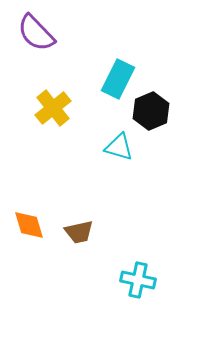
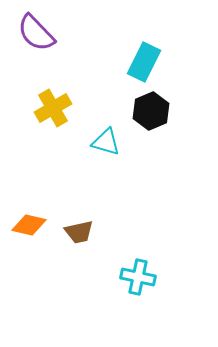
cyan rectangle: moved 26 px right, 17 px up
yellow cross: rotated 9 degrees clockwise
cyan triangle: moved 13 px left, 5 px up
orange diamond: rotated 60 degrees counterclockwise
cyan cross: moved 3 px up
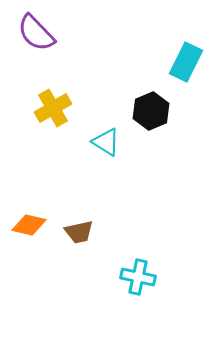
cyan rectangle: moved 42 px right
cyan triangle: rotated 16 degrees clockwise
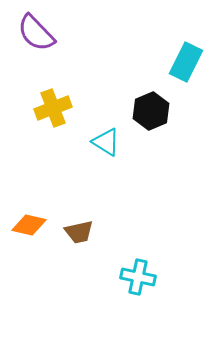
yellow cross: rotated 9 degrees clockwise
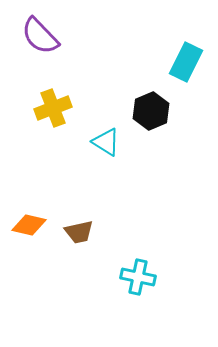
purple semicircle: moved 4 px right, 3 px down
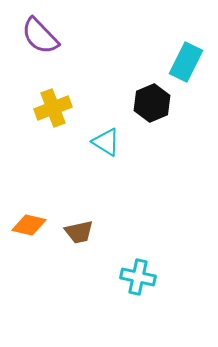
black hexagon: moved 1 px right, 8 px up
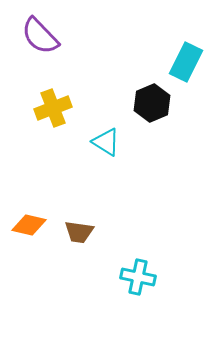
brown trapezoid: rotated 20 degrees clockwise
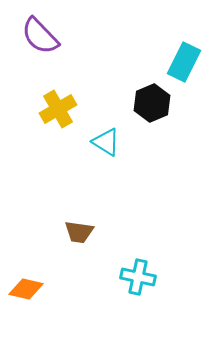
cyan rectangle: moved 2 px left
yellow cross: moved 5 px right, 1 px down; rotated 9 degrees counterclockwise
orange diamond: moved 3 px left, 64 px down
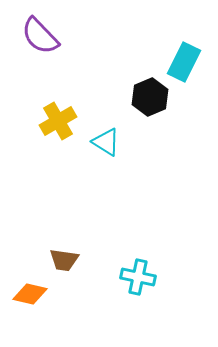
black hexagon: moved 2 px left, 6 px up
yellow cross: moved 12 px down
brown trapezoid: moved 15 px left, 28 px down
orange diamond: moved 4 px right, 5 px down
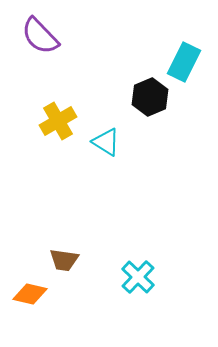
cyan cross: rotated 32 degrees clockwise
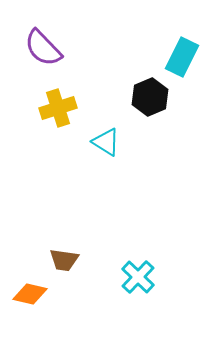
purple semicircle: moved 3 px right, 12 px down
cyan rectangle: moved 2 px left, 5 px up
yellow cross: moved 13 px up; rotated 12 degrees clockwise
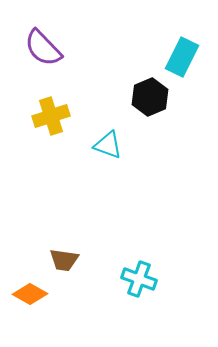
yellow cross: moved 7 px left, 8 px down
cyan triangle: moved 2 px right, 3 px down; rotated 12 degrees counterclockwise
cyan cross: moved 1 px right, 2 px down; rotated 24 degrees counterclockwise
orange diamond: rotated 16 degrees clockwise
